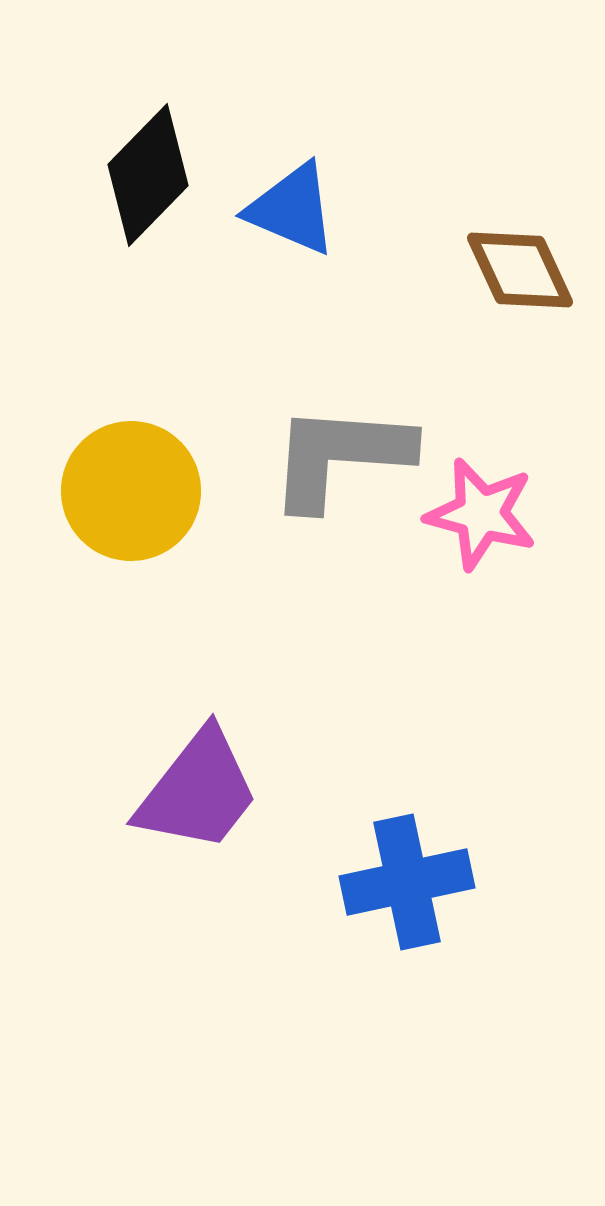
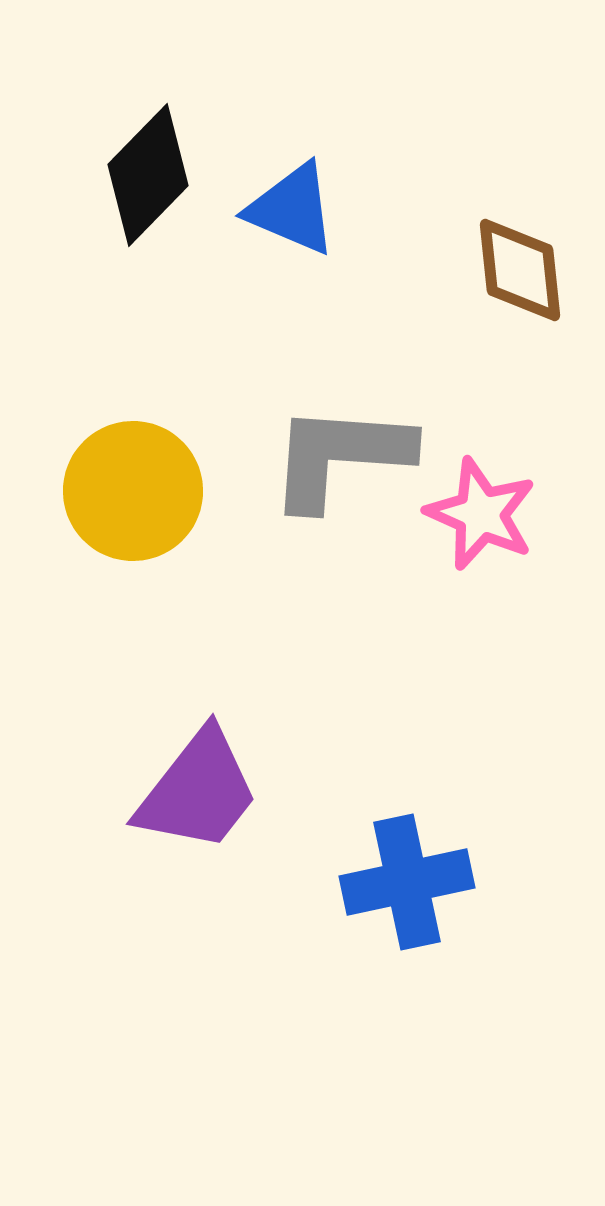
brown diamond: rotated 19 degrees clockwise
yellow circle: moved 2 px right
pink star: rotated 9 degrees clockwise
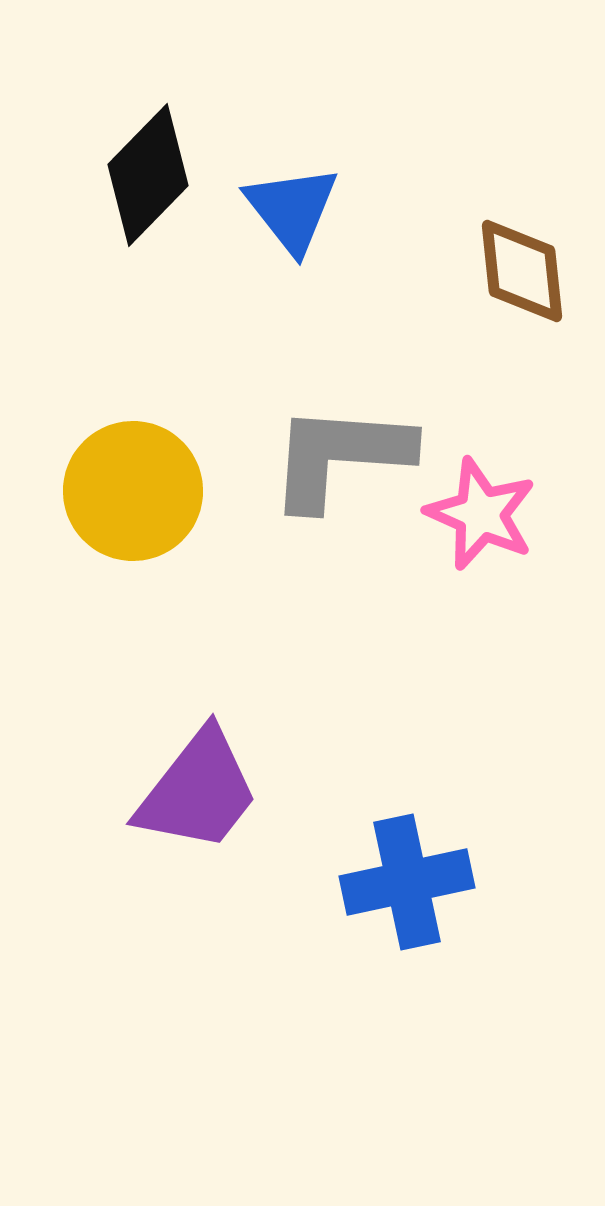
blue triangle: rotated 29 degrees clockwise
brown diamond: moved 2 px right, 1 px down
